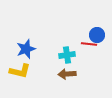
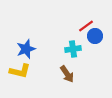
blue circle: moved 2 px left, 1 px down
red line: moved 3 px left, 18 px up; rotated 42 degrees counterclockwise
cyan cross: moved 6 px right, 6 px up
brown arrow: rotated 120 degrees counterclockwise
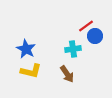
blue star: rotated 24 degrees counterclockwise
yellow L-shape: moved 11 px right
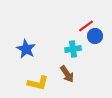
yellow L-shape: moved 7 px right, 12 px down
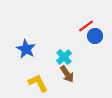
cyan cross: moved 9 px left, 8 px down; rotated 35 degrees counterclockwise
yellow L-shape: rotated 130 degrees counterclockwise
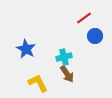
red line: moved 2 px left, 8 px up
cyan cross: rotated 28 degrees clockwise
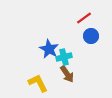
blue circle: moved 4 px left
blue star: moved 23 px right
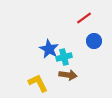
blue circle: moved 3 px right, 5 px down
brown arrow: moved 1 px right, 1 px down; rotated 48 degrees counterclockwise
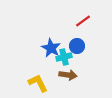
red line: moved 1 px left, 3 px down
blue circle: moved 17 px left, 5 px down
blue star: moved 2 px right, 1 px up
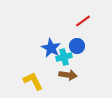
yellow L-shape: moved 5 px left, 2 px up
